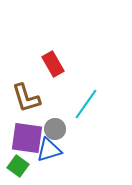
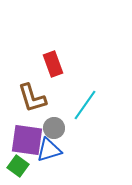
red rectangle: rotated 10 degrees clockwise
brown L-shape: moved 6 px right
cyan line: moved 1 px left, 1 px down
gray circle: moved 1 px left, 1 px up
purple square: moved 2 px down
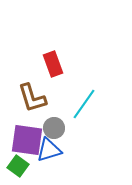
cyan line: moved 1 px left, 1 px up
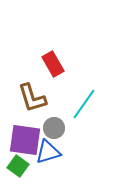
red rectangle: rotated 10 degrees counterclockwise
purple square: moved 2 px left
blue triangle: moved 1 px left, 2 px down
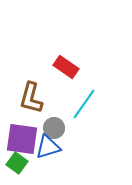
red rectangle: moved 13 px right, 3 px down; rotated 25 degrees counterclockwise
brown L-shape: moved 1 px left; rotated 32 degrees clockwise
purple square: moved 3 px left, 1 px up
blue triangle: moved 5 px up
green square: moved 1 px left, 3 px up
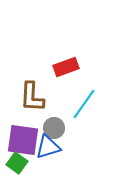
red rectangle: rotated 55 degrees counterclockwise
brown L-shape: moved 1 px right, 1 px up; rotated 12 degrees counterclockwise
purple square: moved 1 px right, 1 px down
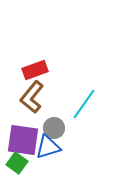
red rectangle: moved 31 px left, 3 px down
brown L-shape: rotated 36 degrees clockwise
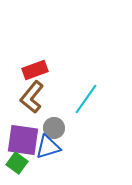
cyan line: moved 2 px right, 5 px up
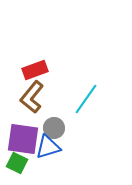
purple square: moved 1 px up
green square: rotated 10 degrees counterclockwise
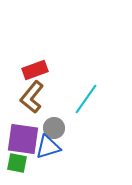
green square: rotated 15 degrees counterclockwise
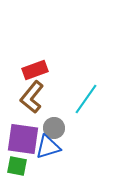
green square: moved 3 px down
